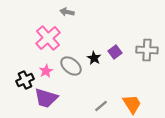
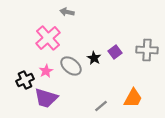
orange trapezoid: moved 1 px right, 6 px up; rotated 60 degrees clockwise
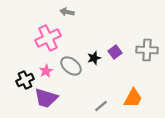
pink cross: rotated 15 degrees clockwise
black star: rotated 24 degrees clockwise
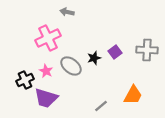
pink star: rotated 16 degrees counterclockwise
orange trapezoid: moved 3 px up
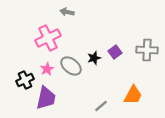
pink star: moved 1 px right, 2 px up; rotated 16 degrees clockwise
purple trapezoid: rotated 95 degrees counterclockwise
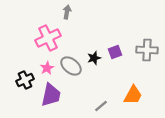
gray arrow: rotated 88 degrees clockwise
purple square: rotated 16 degrees clockwise
pink star: moved 1 px up
purple trapezoid: moved 5 px right, 3 px up
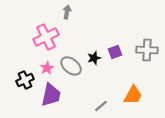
pink cross: moved 2 px left, 1 px up
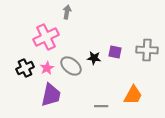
purple square: rotated 32 degrees clockwise
black star: rotated 24 degrees clockwise
black cross: moved 12 px up
gray line: rotated 40 degrees clockwise
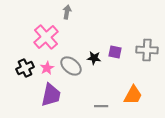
pink cross: rotated 15 degrees counterclockwise
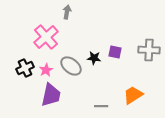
gray cross: moved 2 px right
pink star: moved 1 px left, 2 px down
orange trapezoid: rotated 150 degrees counterclockwise
